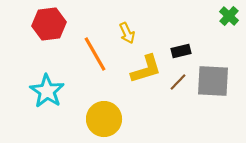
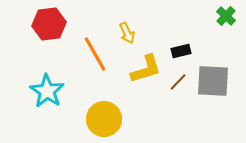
green cross: moved 3 px left
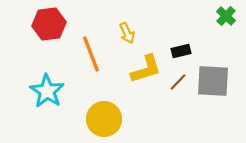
orange line: moved 4 px left; rotated 9 degrees clockwise
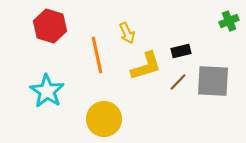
green cross: moved 3 px right, 5 px down; rotated 24 degrees clockwise
red hexagon: moved 1 px right, 2 px down; rotated 24 degrees clockwise
orange line: moved 6 px right, 1 px down; rotated 9 degrees clockwise
yellow L-shape: moved 3 px up
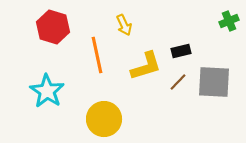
red hexagon: moved 3 px right, 1 px down
yellow arrow: moved 3 px left, 8 px up
gray square: moved 1 px right, 1 px down
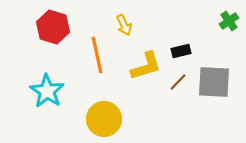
green cross: rotated 12 degrees counterclockwise
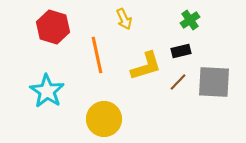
green cross: moved 39 px left, 1 px up
yellow arrow: moved 6 px up
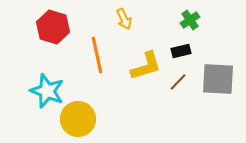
gray square: moved 4 px right, 3 px up
cyan star: rotated 12 degrees counterclockwise
yellow circle: moved 26 px left
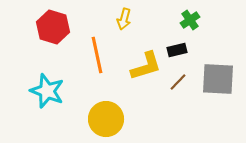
yellow arrow: rotated 40 degrees clockwise
black rectangle: moved 4 px left, 1 px up
yellow circle: moved 28 px right
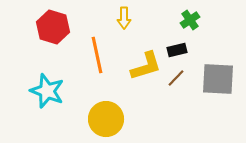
yellow arrow: moved 1 px up; rotated 15 degrees counterclockwise
brown line: moved 2 px left, 4 px up
